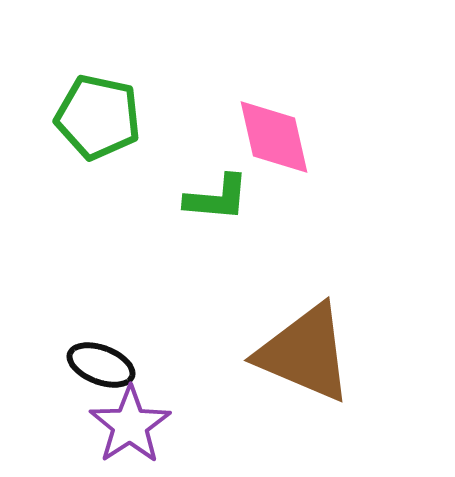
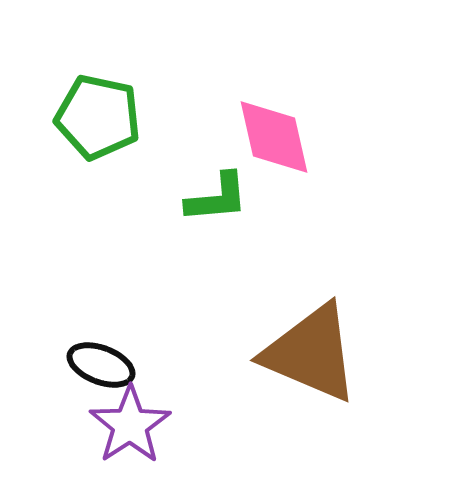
green L-shape: rotated 10 degrees counterclockwise
brown triangle: moved 6 px right
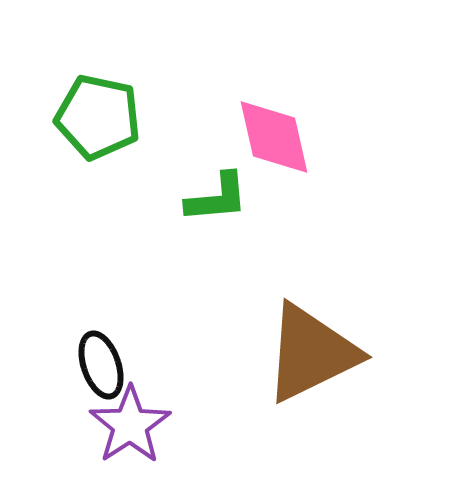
brown triangle: rotated 49 degrees counterclockwise
black ellipse: rotated 50 degrees clockwise
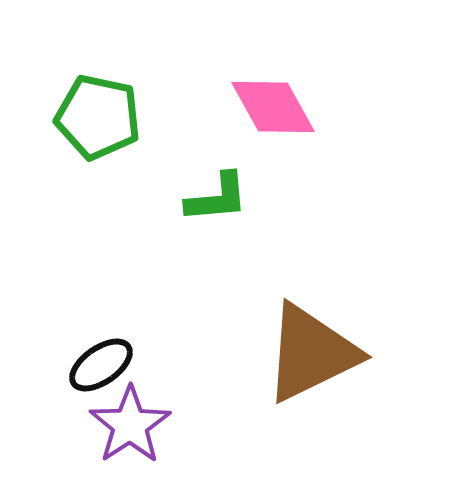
pink diamond: moved 1 px left, 30 px up; rotated 16 degrees counterclockwise
black ellipse: rotated 74 degrees clockwise
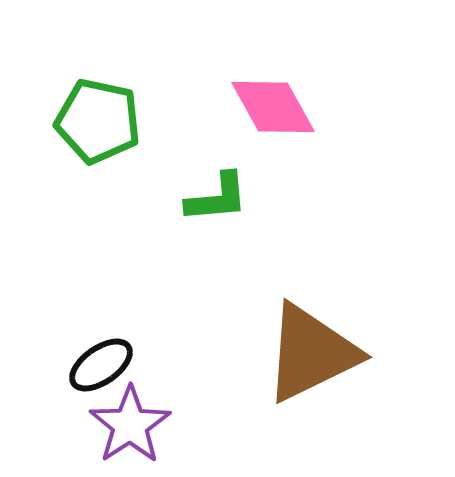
green pentagon: moved 4 px down
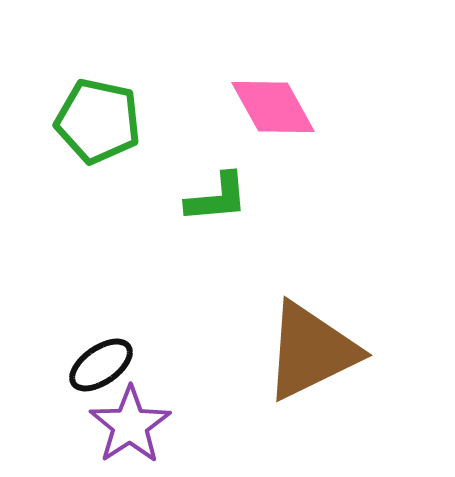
brown triangle: moved 2 px up
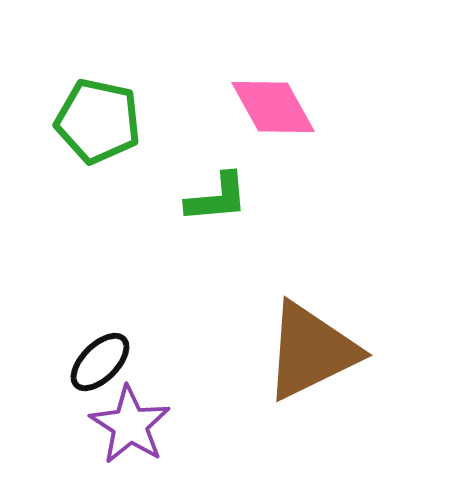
black ellipse: moved 1 px left, 3 px up; rotated 10 degrees counterclockwise
purple star: rotated 6 degrees counterclockwise
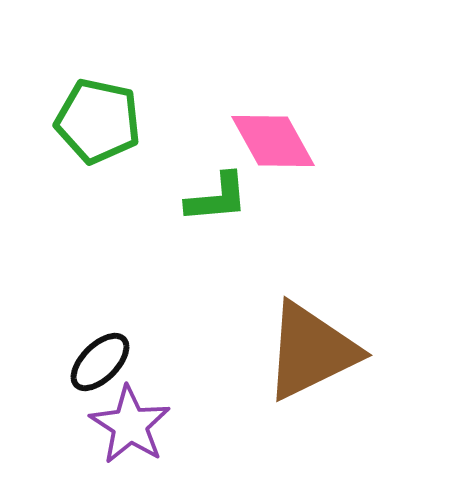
pink diamond: moved 34 px down
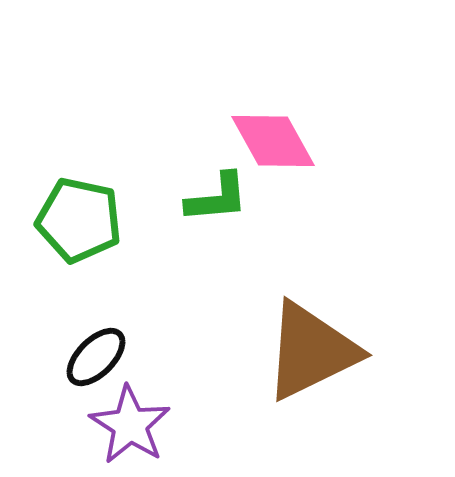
green pentagon: moved 19 px left, 99 px down
black ellipse: moved 4 px left, 5 px up
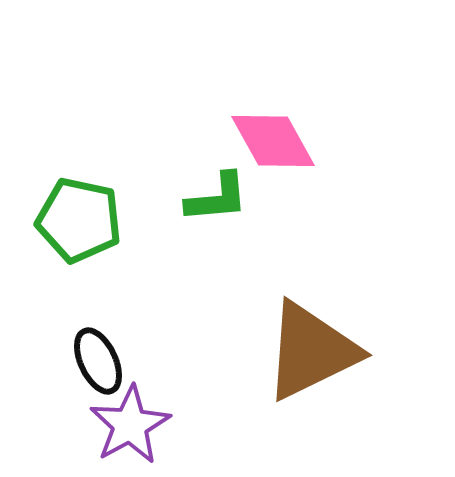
black ellipse: moved 2 px right, 4 px down; rotated 70 degrees counterclockwise
purple star: rotated 10 degrees clockwise
